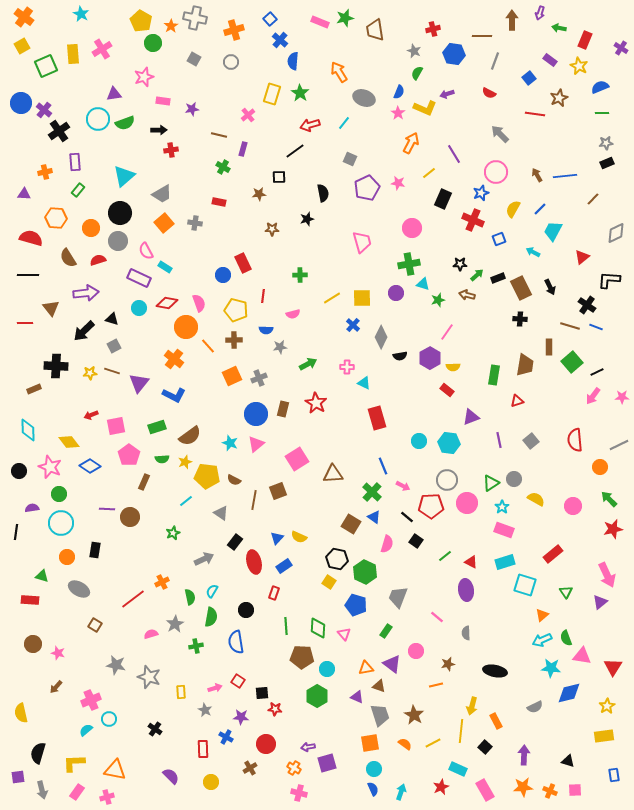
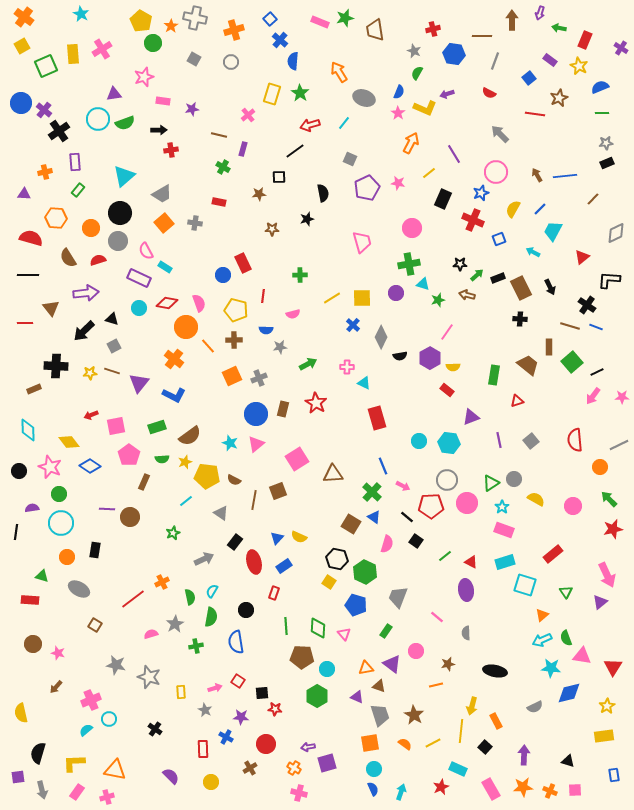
brown trapezoid at (525, 365): moved 3 px right; rotated 60 degrees counterclockwise
pink rectangle at (485, 790): moved 6 px right, 1 px up
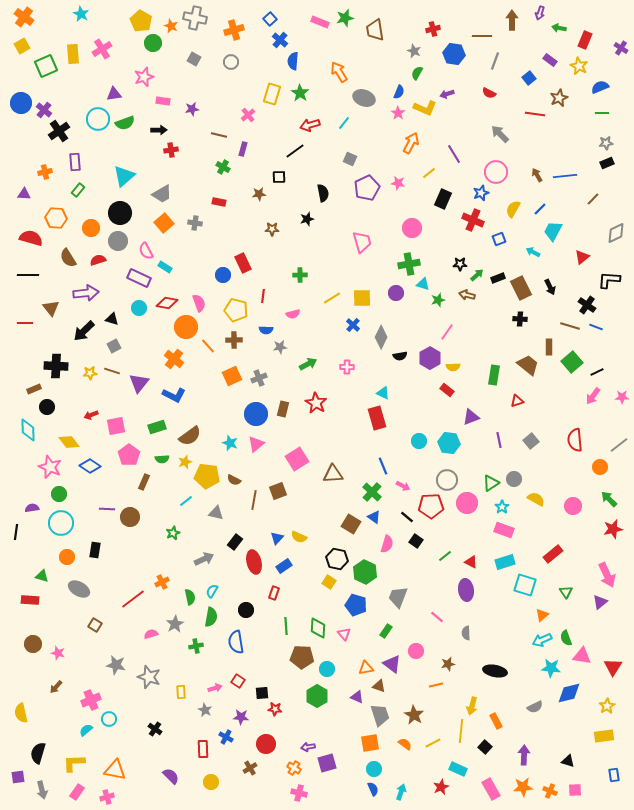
orange star at (171, 26): rotated 16 degrees counterclockwise
cyan triangle at (364, 383): moved 19 px right, 10 px down
gray line at (619, 445): rotated 12 degrees counterclockwise
black circle at (19, 471): moved 28 px right, 64 px up
gray triangle at (221, 513): moved 5 px left; rotated 21 degrees counterclockwise
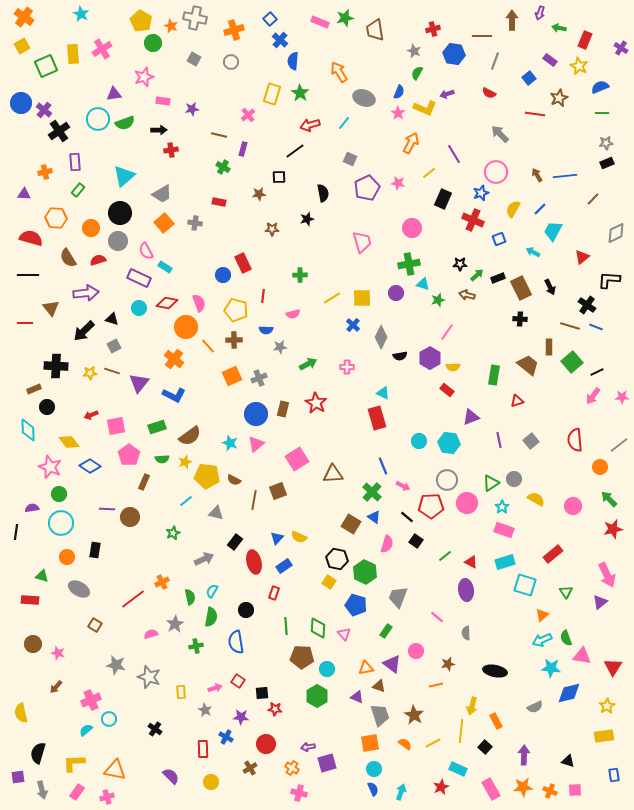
orange cross at (294, 768): moved 2 px left
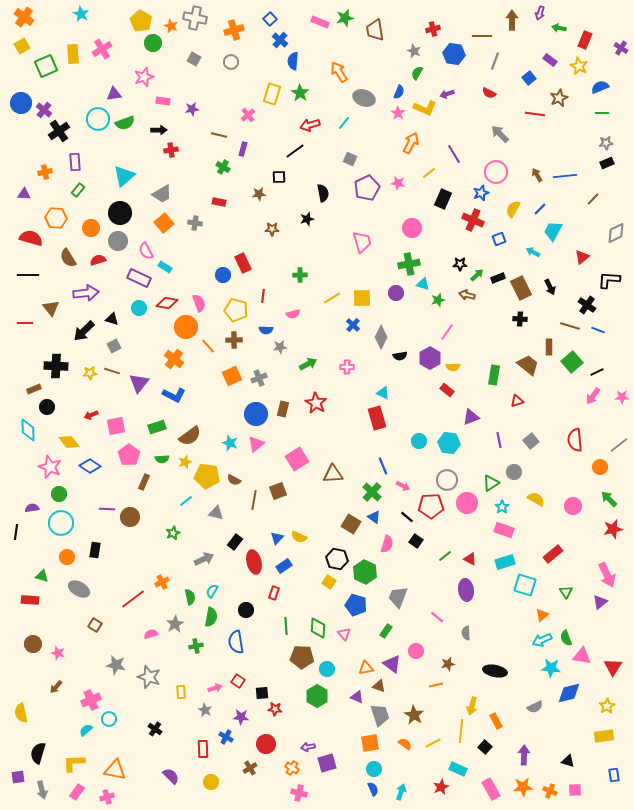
blue line at (596, 327): moved 2 px right, 3 px down
gray circle at (514, 479): moved 7 px up
red triangle at (471, 562): moved 1 px left, 3 px up
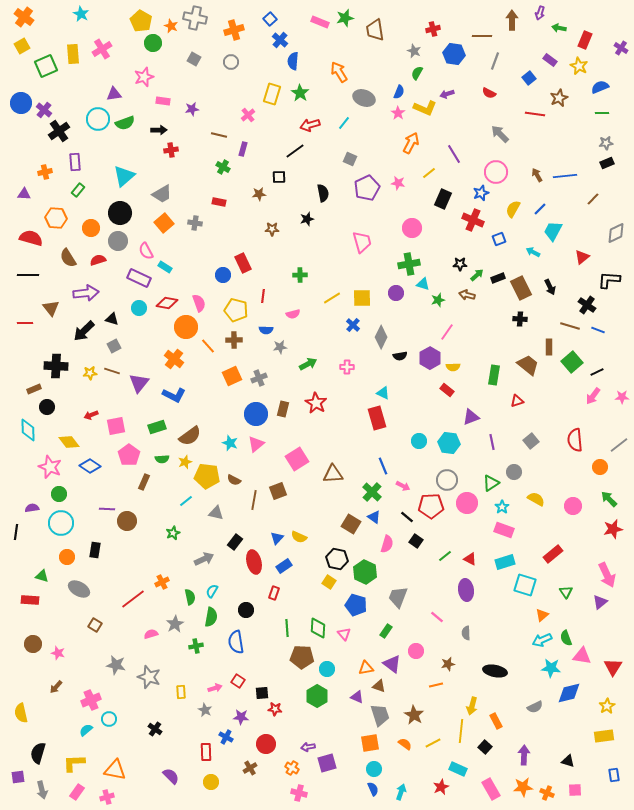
purple line at (499, 440): moved 7 px left, 2 px down
brown circle at (130, 517): moved 3 px left, 4 px down
green line at (286, 626): moved 1 px right, 2 px down
red rectangle at (203, 749): moved 3 px right, 3 px down
orange cross at (550, 791): moved 3 px left, 2 px down
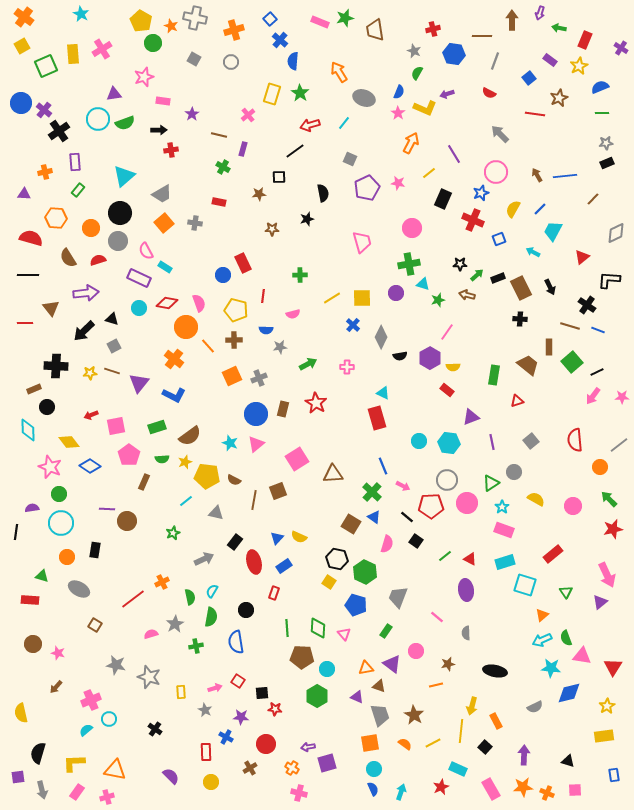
yellow star at (579, 66): rotated 18 degrees clockwise
purple star at (192, 109): moved 5 px down; rotated 24 degrees counterclockwise
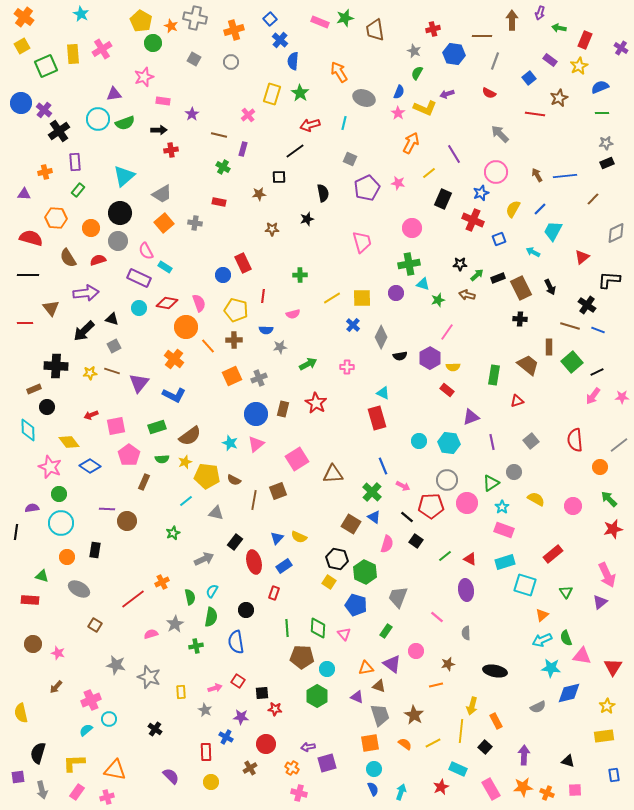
cyan line at (344, 123): rotated 24 degrees counterclockwise
gray semicircle at (535, 707): moved 3 px right
